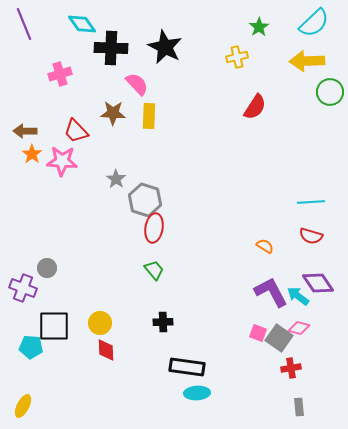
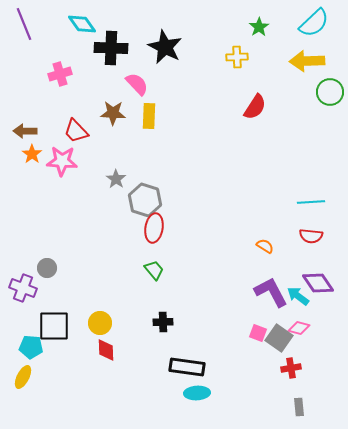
yellow cross at (237, 57): rotated 10 degrees clockwise
red semicircle at (311, 236): rotated 10 degrees counterclockwise
yellow ellipse at (23, 406): moved 29 px up
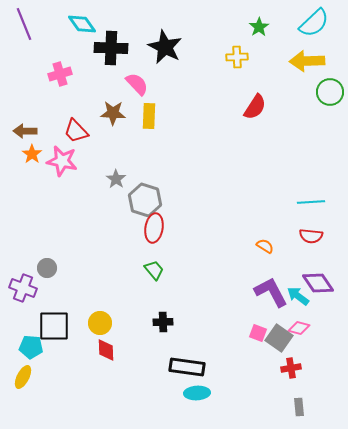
pink star at (62, 161): rotated 8 degrees clockwise
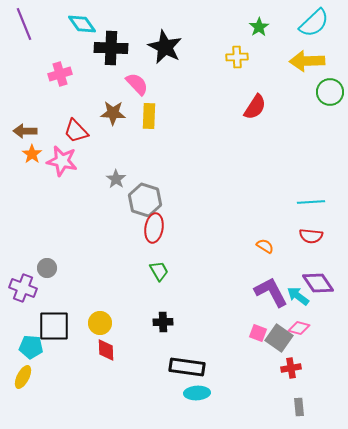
green trapezoid at (154, 270): moved 5 px right, 1 px down; rotated 10 degrees clockwise
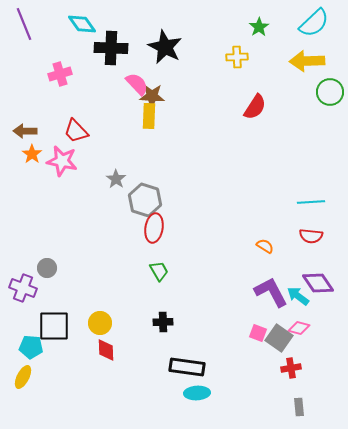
brown star at (113, 113): moved 39 px right, 17 px up
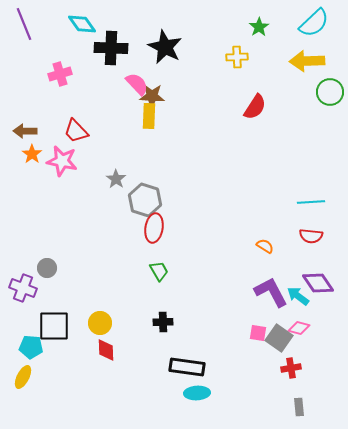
pink square at (258, 333): rotated 12 degrees counterclockwise
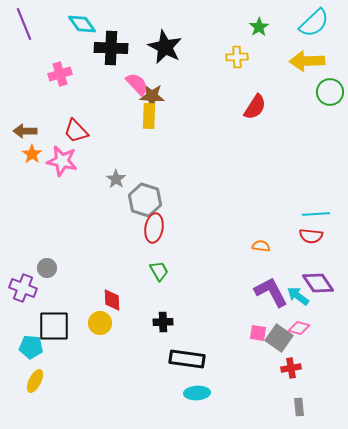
cyan line at (311, 202): moved 5 px right, 12 px down
orange semicircle at (265, 246): moved 4 px left; rotated 24 degrees counterclockwise
red diamond at (106, 350): moved 6 px right, 50 px up
black rectangle at (187, 367): moved 8 px up
yellow ellipse at (23, 377): moved 12 px right, 4 px down
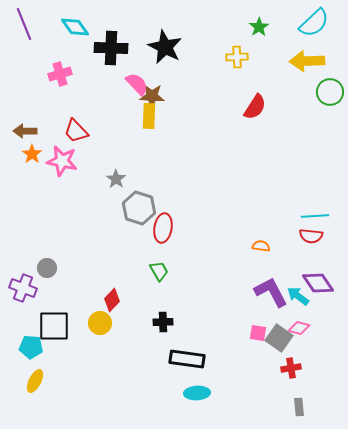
cyan diamond at (82, 24): moved 7 px left, 3 px down
gray hexagon at (145, 200): moved 6 px left, 8 px down
cyan line at (316, 214): moved 1 px left, 2 px down
red ellipse at (154, 228): moved 9 px right
red diamond at (112, 300): rotated 45 degrees clockwise
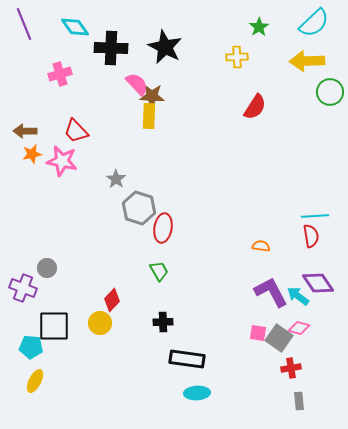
orange star at (32, 154): rotated 24 degrees clockwise
red semicircle at (311, 236): rotated 105 degrees counterclockwise
gray rectangle at (299, 407): moved 6 px up
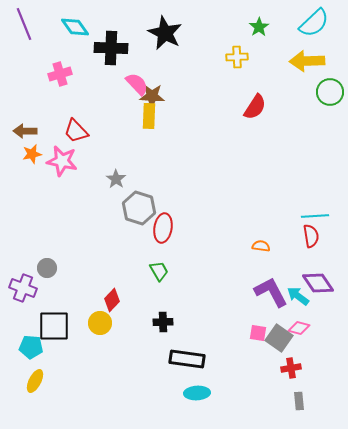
black star at (165, 47): moved 14 px up
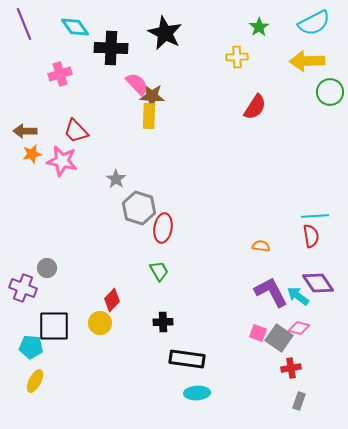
cyan semicircle at (314, 23): rotated 16 degrees clockwise
pink square at (258, 333): rotated 12 degrees clockwise
gray rectangle at (299, 401): rotated 24 degrees clockwise
